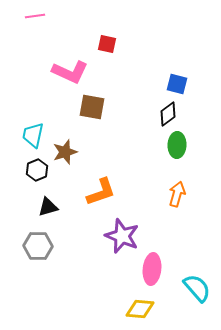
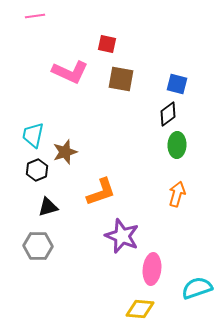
brown square: moved 29 px right, 28 px up
cyan semicircle: rotated 68 degrees counterclockwise
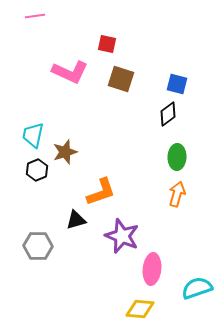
brown square: rotated 8 degrees clockwise
green ellipse: moved 12 px down
black triangle: moved 28 px right, 13 px down
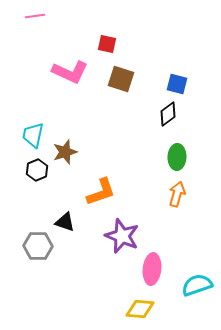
black triangle: moved 11 px left, 2 px down; rotated 35 degrees clockwise
cyan semicircle: moved 3 px up
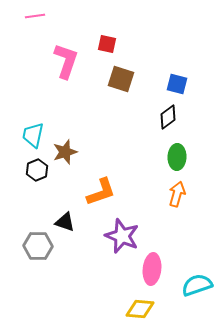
pink L-shape: moved 4 px left, 11 px up; rotated 96 degrees counterclockwise
black diamond: moved 3 px down
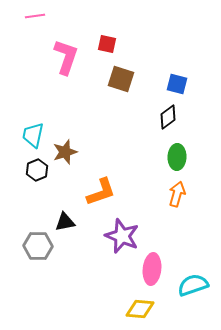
pink L-shape: moved 4 px up
black triangle: rotated 30 degrees counterclockwise
cyan semicircle: moved 4 px left
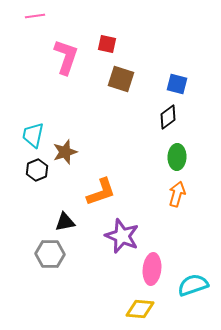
gray hexagon: moved 12 px right, 8 px down
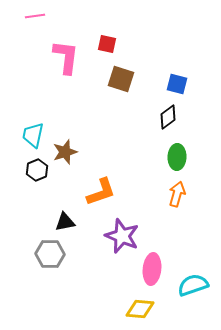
pink L-shape: rotated 12 degrees counterclockwise
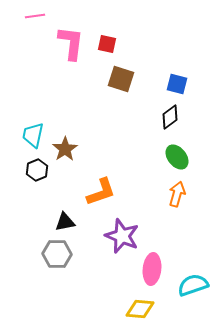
pink L-shape: moved 5 px right, 14 px up
black diamond: moved 2 px right
brown star: moved 3 px up; rotated 15 degrees counterclockwise
green ellipse: rotated 40 degrees counterclockwise
gray hexagon: moved 7 px right
